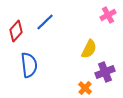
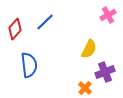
red diamond: moved 1 px left, 2 px up
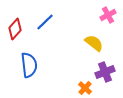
yellow semicircle: moved 5 px right, 6 px up; rotated 78 degrees counterclockwise
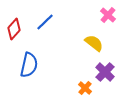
pink cross: rotated 21 degrees counterclockwise
red diamond: moved 1 px left
blue semicircle: rotated 20 degrees clockwise
purple cross: rotated 24 degrees counterclockwise
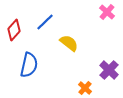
pink cross: moved 1 px left, 3 px up
red diamond: moved 1 px down
yellow semicircle: moved 25 px left
purple cross: moved 4 px right, 2 px up
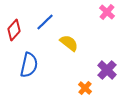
purple cross: moved 2 px left
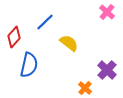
red diamond: moved 7 px down
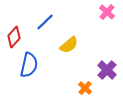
yellow semicircle: moved 2 px down; rotated 102 degrees clockwise
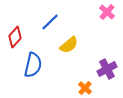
blue line: moved 5 px right
red diamond: moved 1 px right
blue semicircle: moved 4 px right
purple cross: moved 1 px up; rotated 18 degrees clockwise
